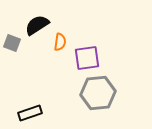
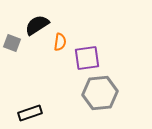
gray hexagon: moved 2 px right
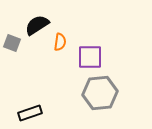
purple square: moved 3 px right, 1 px up; rotated 8 degrees clockwise
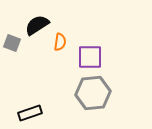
gray hexagon: moved 7 px left
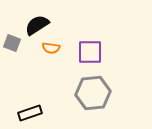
orange semicircle: moved 9 px left, 6 px down; rotated 90 degrees clockwise
purple square: moved 5 px up
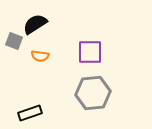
black semicircle: moved 2 px left, 1 px up
gray square: moved 2 px right, 2 px up
orange semicircle: moved 11 px left, 8 px down
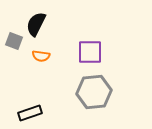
black semicircle: moved 1 px right; rotated 30 degrees counterclockwise
orange semicircle: moved 1 px right
gray hexagon: moved 1 px right, 1 px up
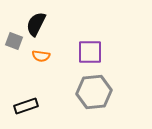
black rectangle: moved 4 px left, 7 px up
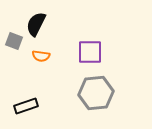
gray hexagon: moved 2 px right, 1 px down
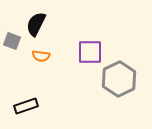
gray square: moved 2 px left
gray hexagon: moved 23 px right, 14 px up; rotated 20 degrees counterclockwise
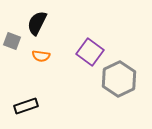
black semicircle: moved 1 px right, 1 px up
purple square: rotated 36 degrees clockwise
